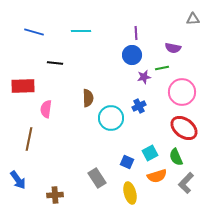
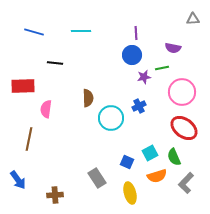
green semicircle: moved 2 px left
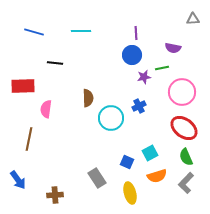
green semicircle: moved 12 px right
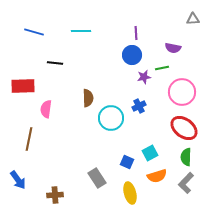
green semicircle: rotated 24 degrees clockwise
